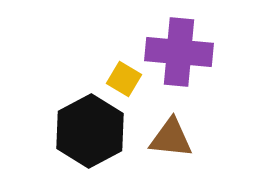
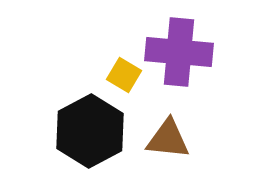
yellow square: moved 4 px up
brown triangle: moved 3 px left, 1 px down
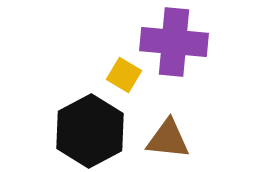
purple cross: moved 5 px left, 10 px up
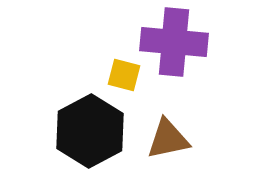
yellow square: rotated 16 degrees counterclockwise
brown triangle: rotated 18 degrees counterclockwise
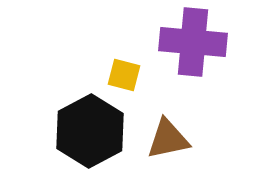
purple cross: moved 19 px right
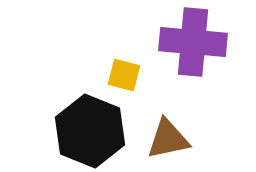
black hexagon: rotated 10 degrees counterclockwise
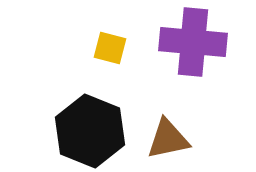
yellow square: moved 14 px left, 27 px up
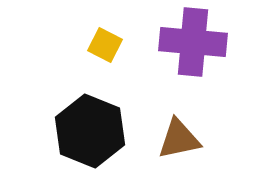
yellow square: moved 5 px left, 3 px up; rotated 12 degrees clockwise
brown triangle: moved 11 px right
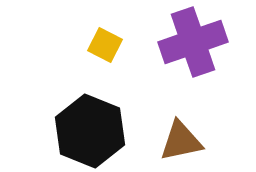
purple cross: rotated 24 degrees counterclockwise
brown triangle: moved 2 px right, 2 px down
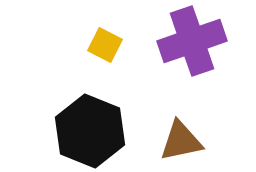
purple cross: moved 1 px left, 1 px up
